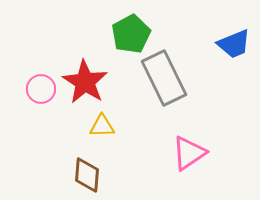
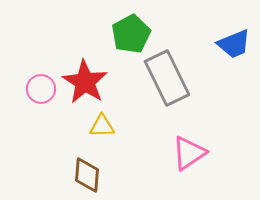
gray rectangle: moved 3 px right
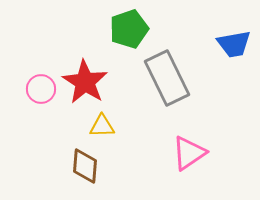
green pentagon: moved 2 px left, 5 px up; rotated 9 degrees clockwise
blue trapezoid: rotated 12 degrees clockwise
brown diamond: moved 2 px left, 9 px up
